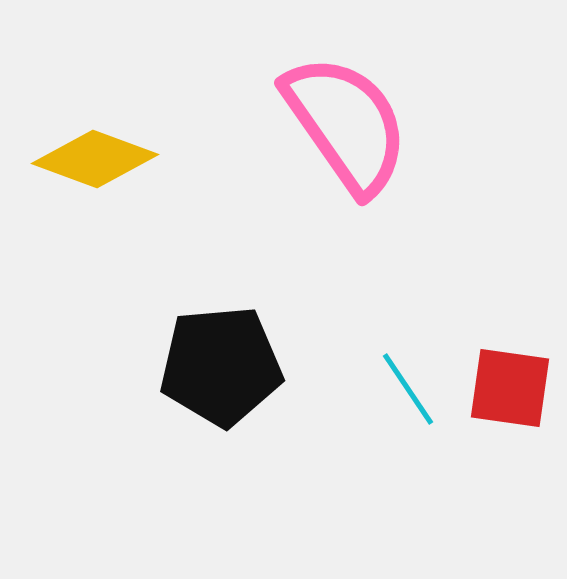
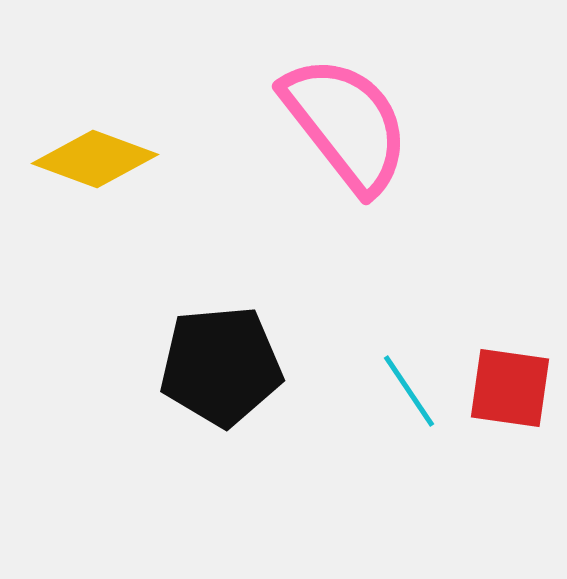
pink semicircle: rotated 3 degrees counterclockwise
cyan line: moved 1 px right, 2 px down
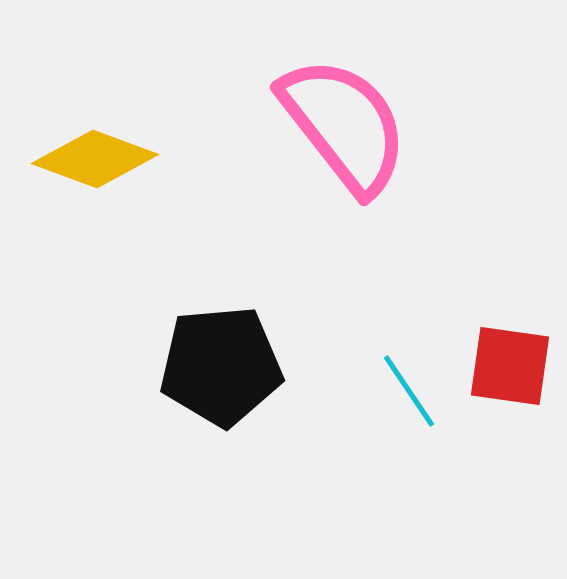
pink semicircle: moved 2 px left, 1 px down
red square: moved 22 px up
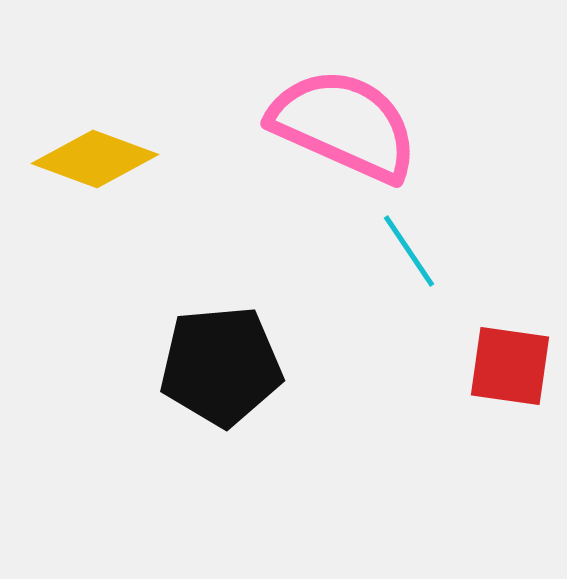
pink semicircle: rotated 28 degrees counterclockwise
cyan line: moved 140 px up
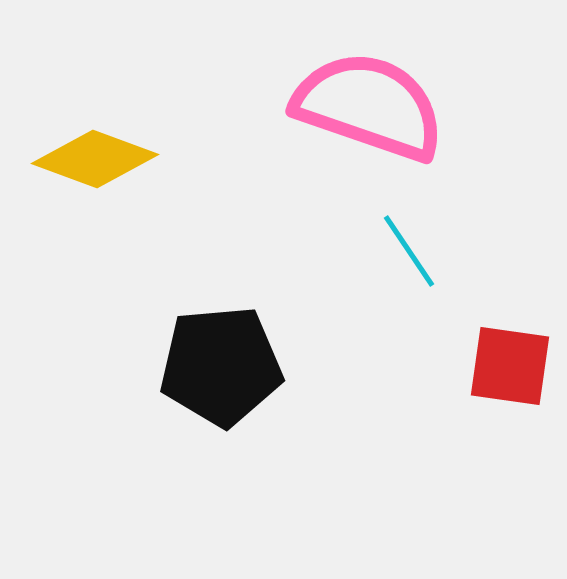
pink semicircle: moved 25 px right, 19 px up; rotated 5 degrees counterclockwise
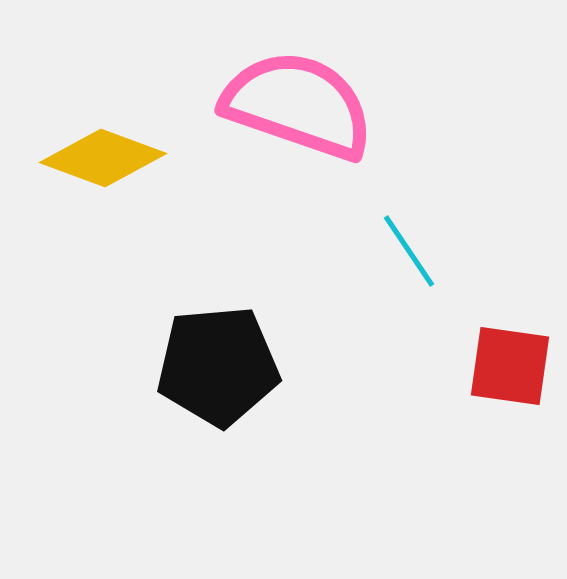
pink semicircle: moved 71 px left, 1 px up
yellow diamond: moved 8 px right, 1 px up
black pentagon: moved 3 px left
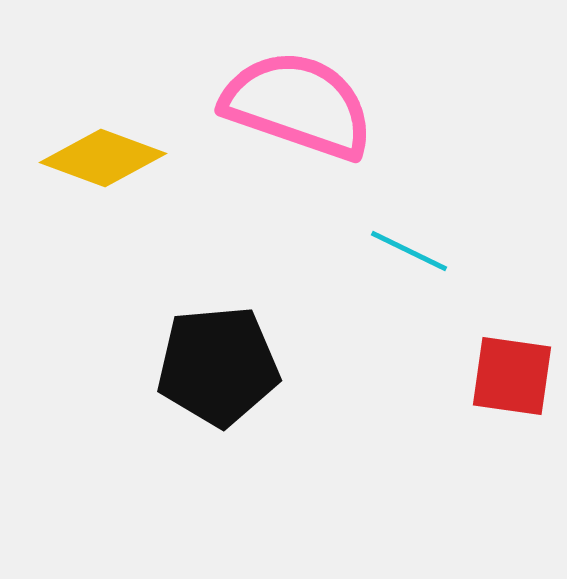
cyan line: rotated 30 degrees counterclockwise
red square: moved 2 px right, 10 px down
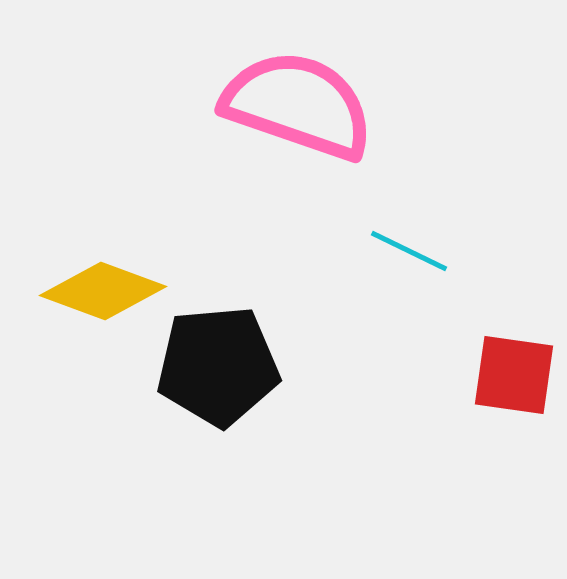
yellow diamond: moved 133 px down
red square: moved 2 px right, 1 px up
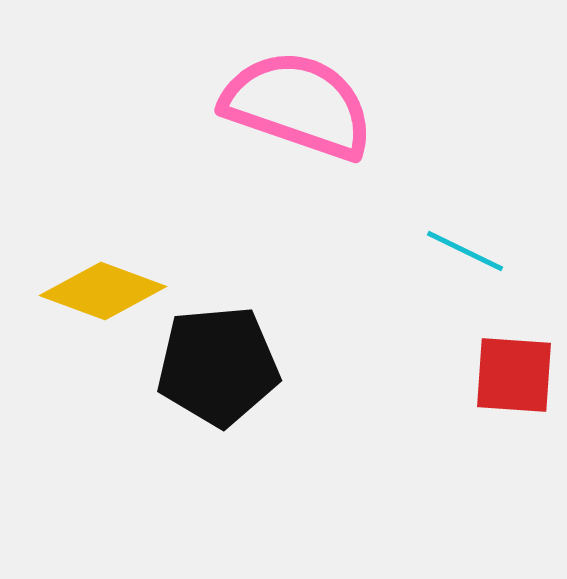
cyan line: moved 56 px right
red square: rotated 4 degrees counterclockwise
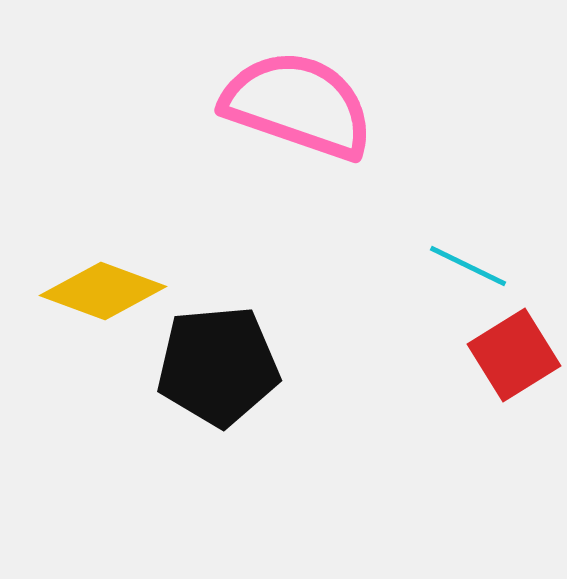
cyan line: moved 3 px right, 15 px down
red square: moved 20 px up; rotated 36 degrees counterclockwise
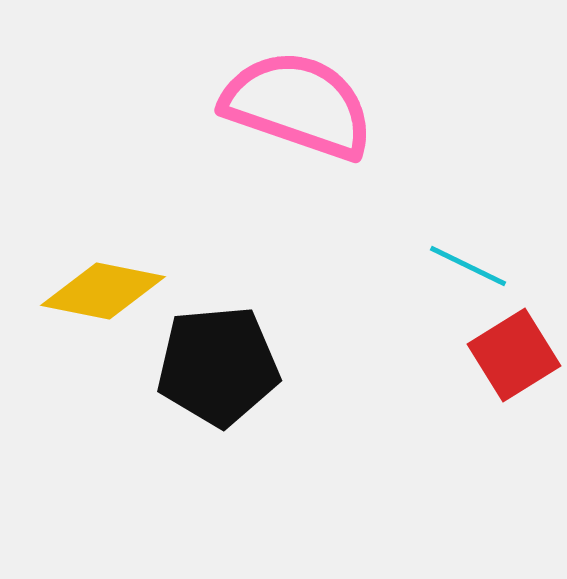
yellow diamond: rotated 9 degrees counterclockwise
